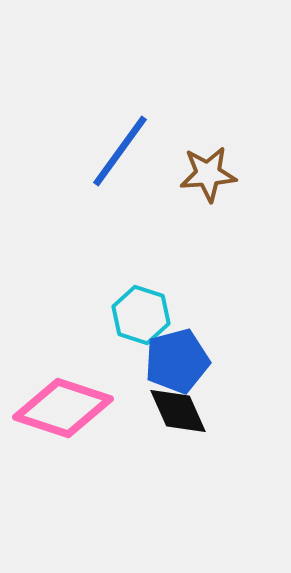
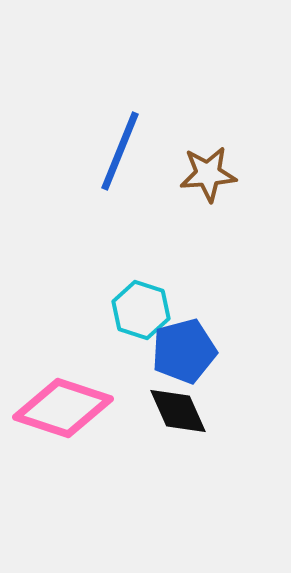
blue line: rotated 14 degrees counterclockwise
cyan hexagon: moved 5 px up
blue pentagon: moved 7 px right, 10 px up
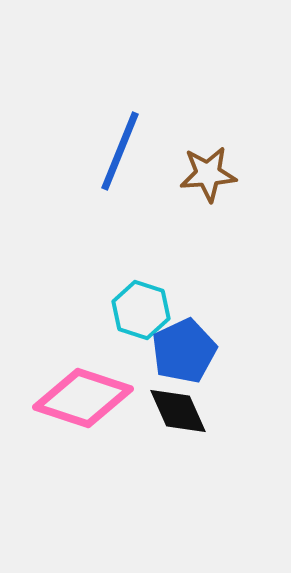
blue pentagon: rotated 10 degrees counterclockwise
pink diamond: moved 20 px right, 10 px up
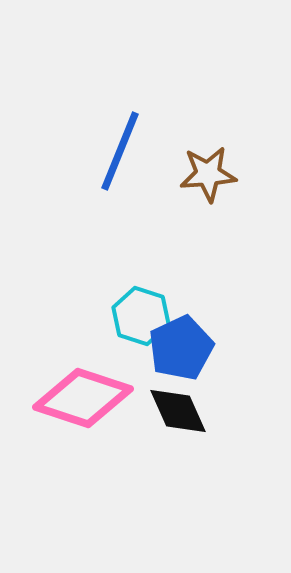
cyan hexagon: moved 6 px down
blue pentagon: moved 3 px left, 3 px up
